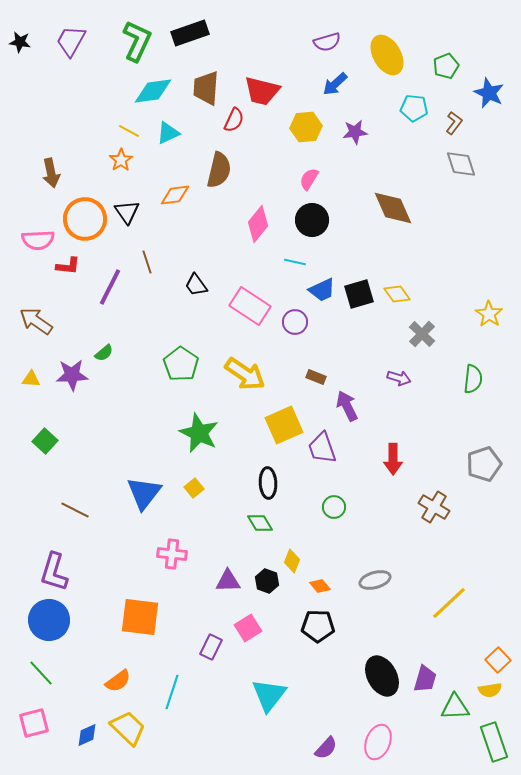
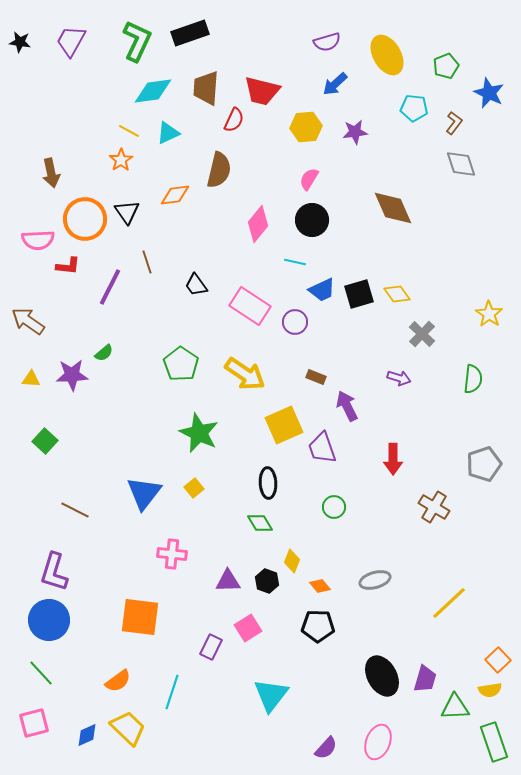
brown arrow at (36, 321): moved 8 px left
cyan triangle at (269, 695): moved 2 px right
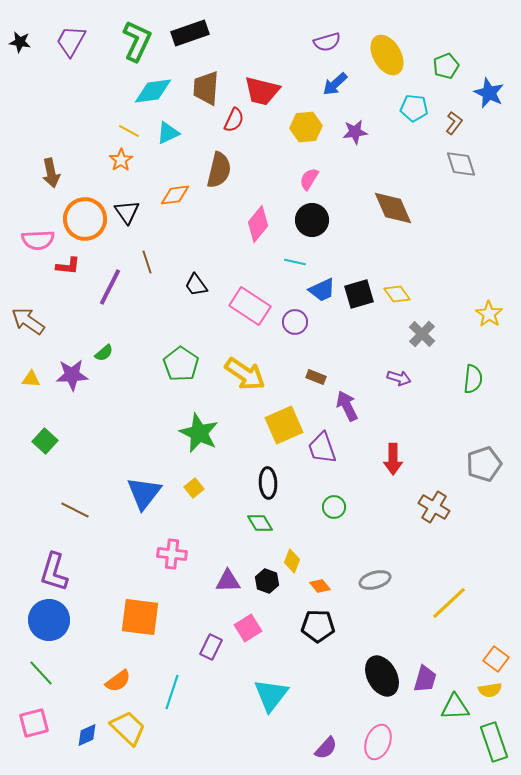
orange square at (498, 660): moved 2 px left, 1 px up; rotated 10 degrees counterclockwise
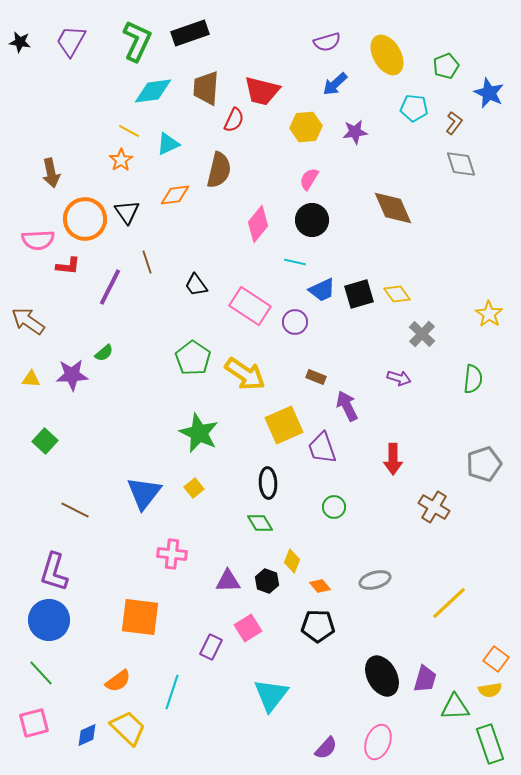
cyan triangle at (168, 133): moved 11 px down
green pentagon at (181, 364): moved 12 px right, 6 px up
green rectangle at (494, 742): moved 4 px left, 2 px down
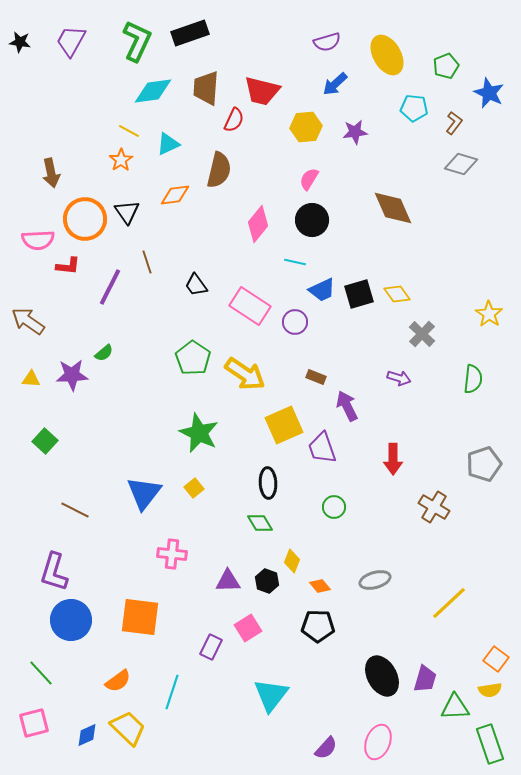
gray diamond at (461, 164): rotated 56 degrees counterclockwise
blue circle at (49, 620): moved 22 px right
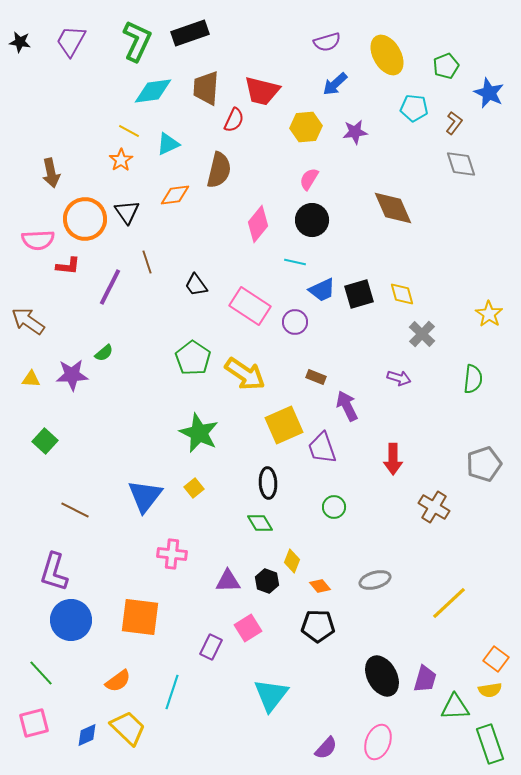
gray diamond at (461, 164): rotated 56 degrees clockwise
yellow diamond at (397, 294): moved 5 px right; rotated 20 degrees clockwise
blue triangle at (144, 493): moved 1 px right, 3 px down
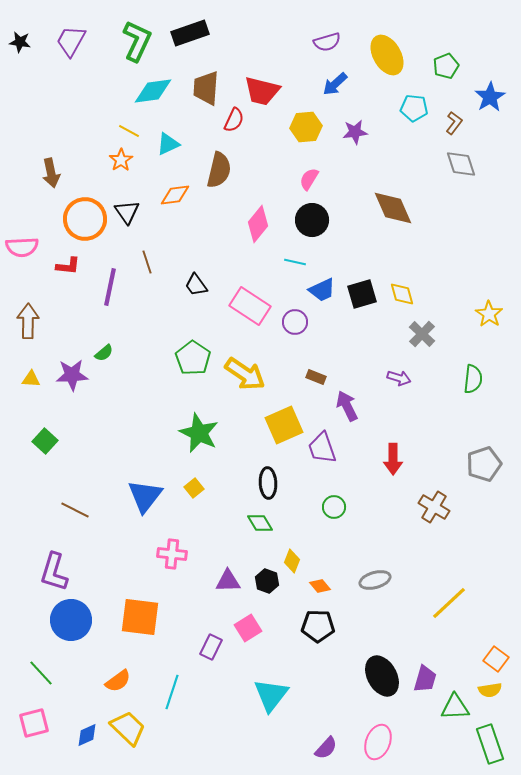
blue star at (489, 93): moved 1 px right, 4 px down; rotated 16 degrees clockwise
pink semicircle at (38, 240): moved 16 px left, 7 px down
purple line at (110, 287): rotated 15 degrees counterclockwise
black square at (359, 294): moved 3 px right
brown arrow at (28, 321): rotated 56 degrees clockwise
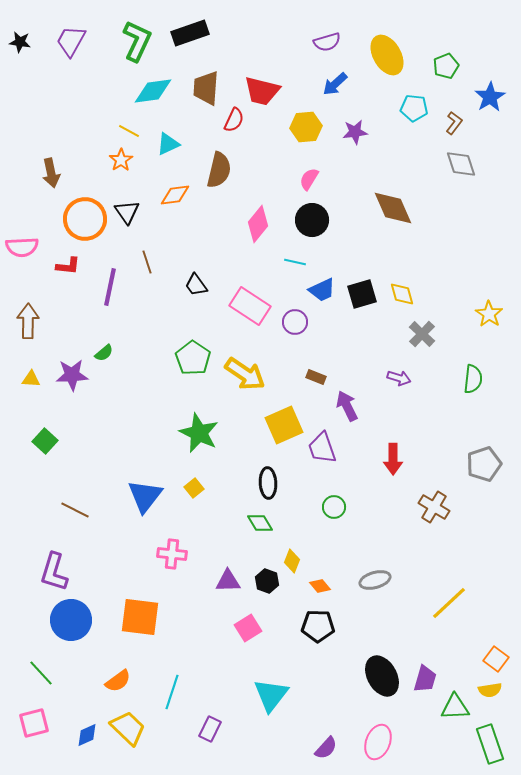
purple rectangle at (211, 647): moved 1 px left, 82 px down
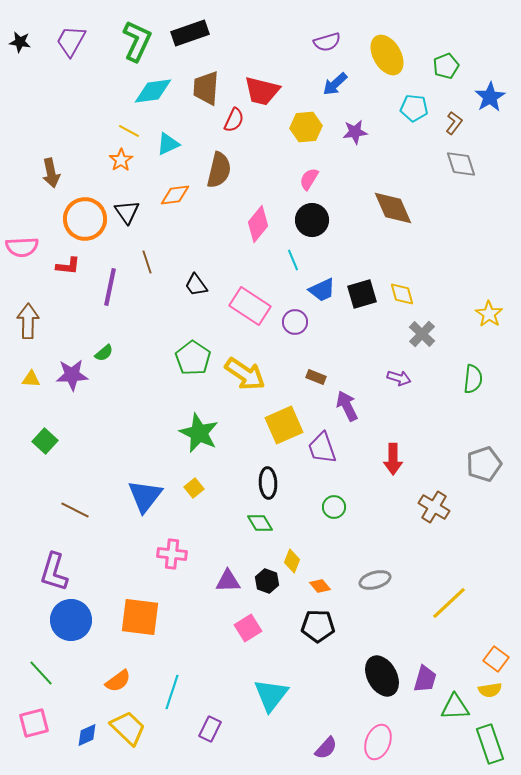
cyan line at (295, 262): moved 2 px left, 2 px up; rotated 55 degrees clockwise
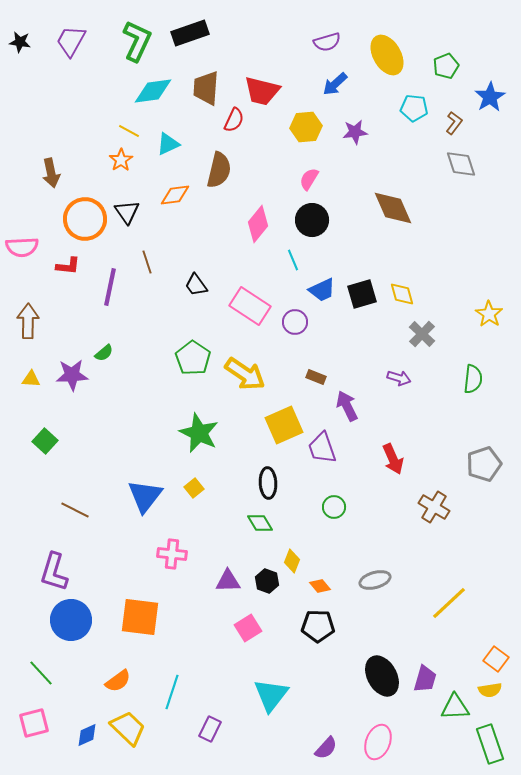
red arrow at (393, 459): rotated 24 degrees counterclockwise
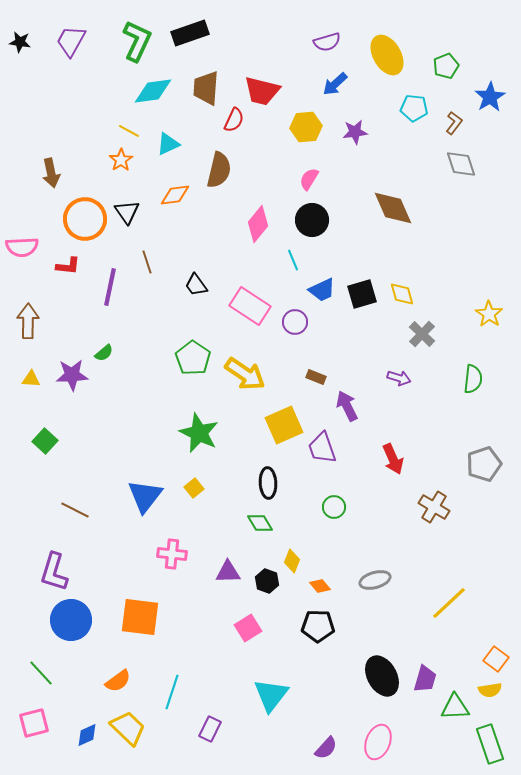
purple triangle at (228, 581): moved 9 px up
